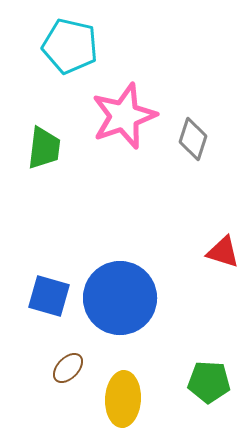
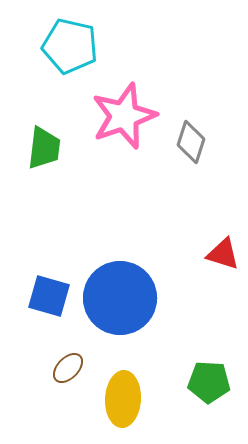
gray diamond: moved 2 px left, 3 px down
red triangle: moved 2 px down
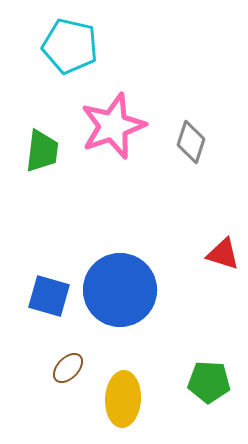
pink star: moved 11 px left, 10 px down
green trapezoid: moved 2 px left, 3 px down
blue circle: moved 8 px up
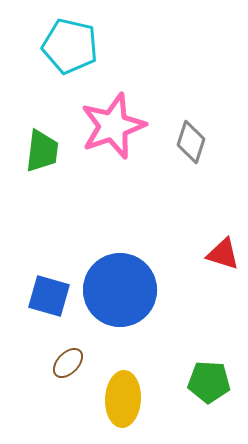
brown ellipse: moved 5 px up
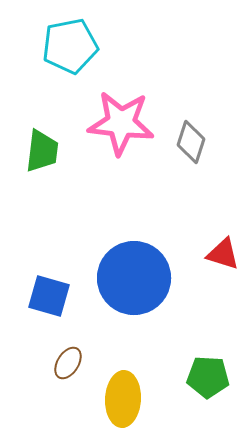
cyan pentagon: rotated 24 degrees counterclockwise
pink star: moved 8 px right, 3 px up; rotated 26 degrees clockwise
blue circle: moved 14 px right, 12 px up
brown ellipse: rotated 12 degrees counterclockwise
green pentagon: moved 1 px left, 5 px up
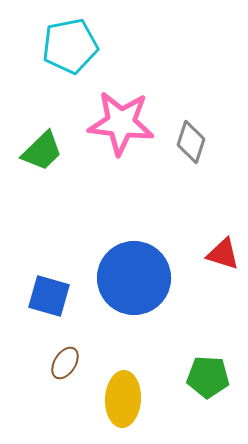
green trapezoid: rotated 39 degrees clockwise
brown ellipse: moved 3 px left
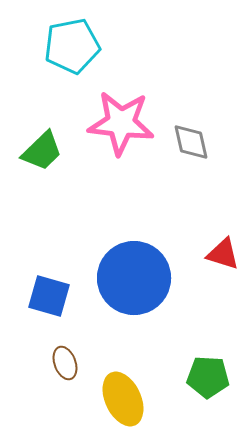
cyan pentagon: moved 2 px right
gray diamond: rotated 30 degrees counterclockwise
brown ellipse: rotated 52 degrees counterclockwise
yellow ellipse: rotated 28 degrees counterclockwise
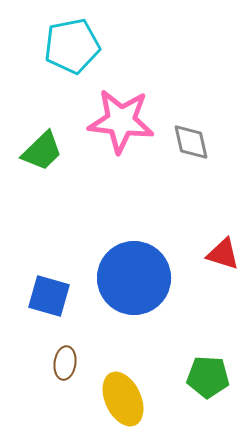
pink star: moved 2 px up
brown ellipse: rotated 28 degrees clockwise
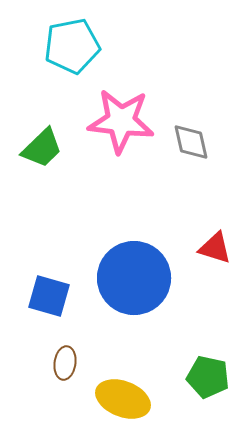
green trapezoid: moved 3 px up
red triangle: moved 8 px left, 6 px up
green pentagon: rotated 9 degrees clockwise
yellow ellipse: rotated 44 degrees counterclockwise
